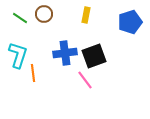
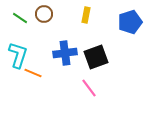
black square: moved 2 px right, 1 px down
orange line: rotated 60 degrees counterclockwise
pink line: moved 4 px right, 8 px down
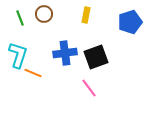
green line: rotated 35 degrees clockwise
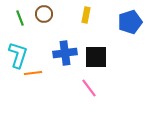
black square: rotated 20 degrees clockwise
orange line: rotated 30 degrees counterclockwise
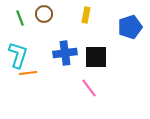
blue pentagon: moved 5 px down
orange line: moved 5 px left
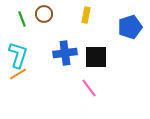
green line: moved 2 px right, 1 px down
orange line: moved 10 px left, 1 px down; rotated 24 degrees counterclockwise
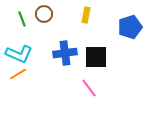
cyan L-shape: moved 1 px right, 1 px up; rotated 96 degrees clockwise
